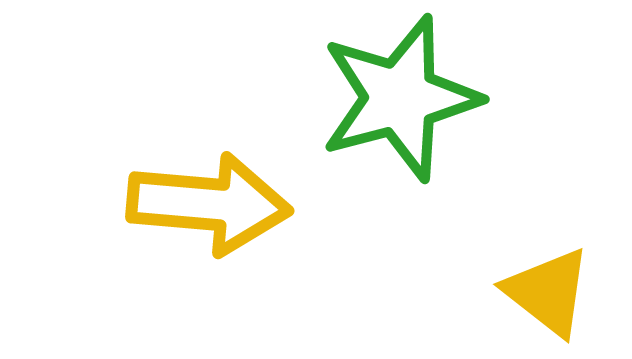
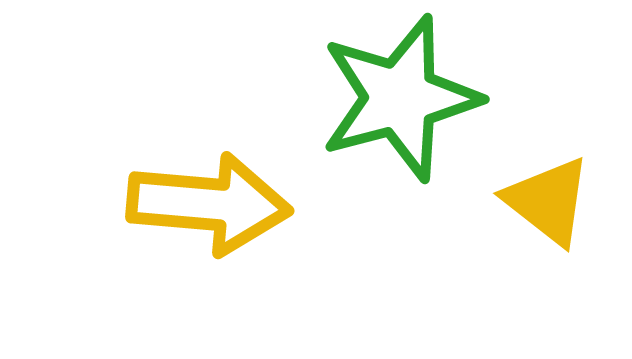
yellow triangle: moved 91 px up
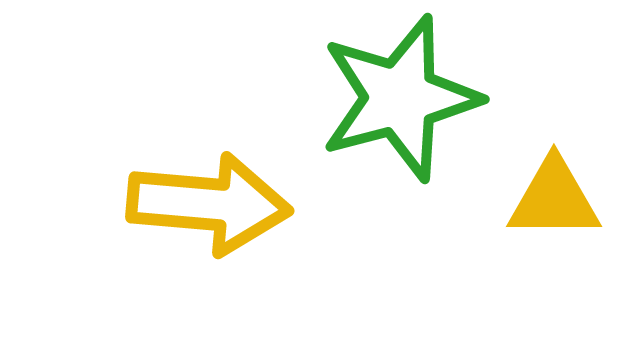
yellow triangle: moved 6 px right, 2 px up; rotated 38 degrees counterclockwise
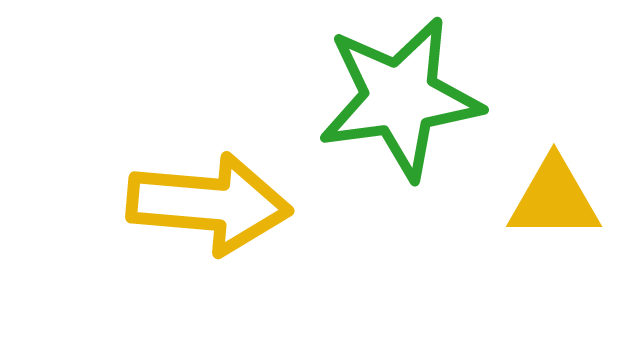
green star: rotated 7 degrees clockwise
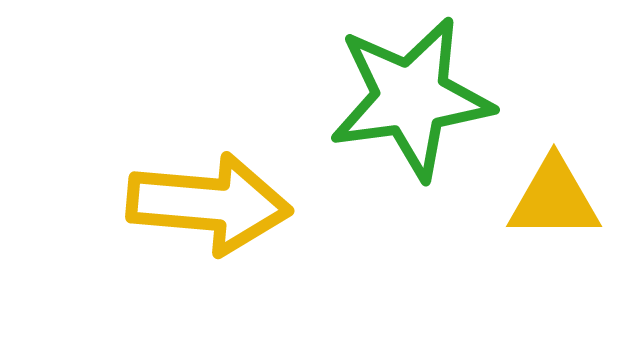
green star: moved 11 px right
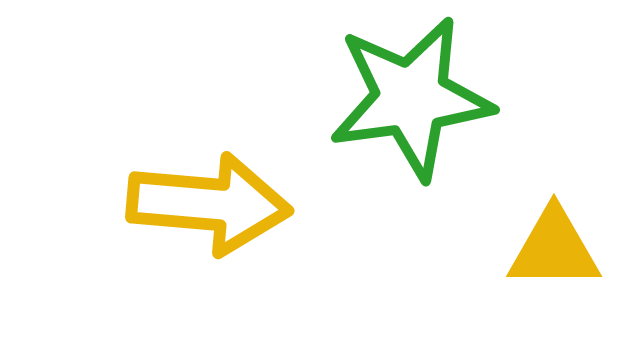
yellow triangle: moved 50 px down
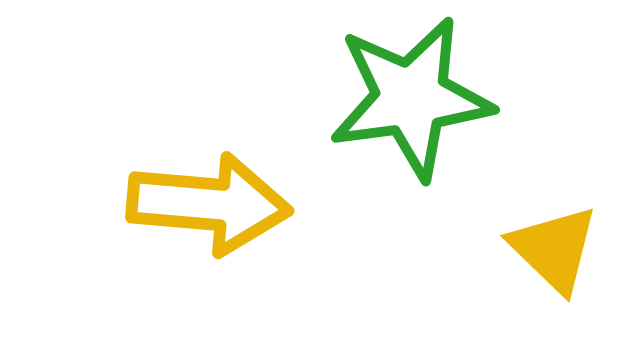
yellow triangle: rotated 44 degrees clockwise
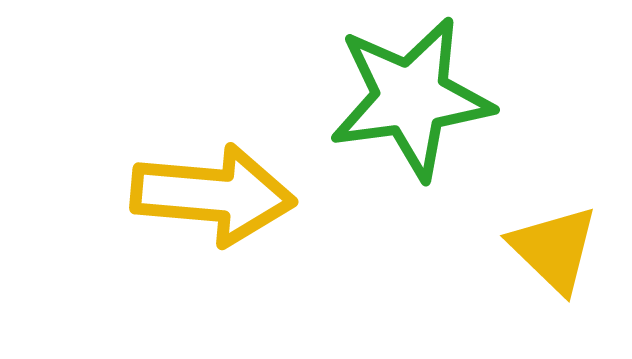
yellow arrow: moved 4 px right, 9 px up
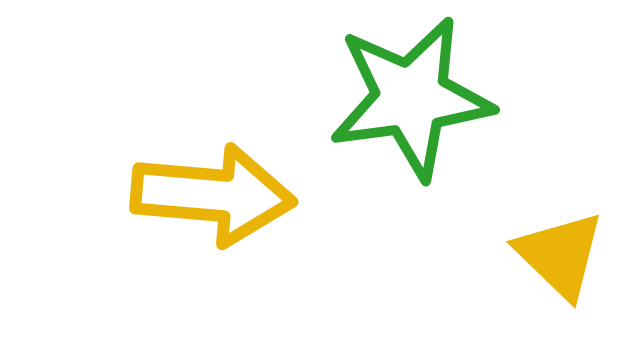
yellow triangle: moved 6 px right, 6 px down
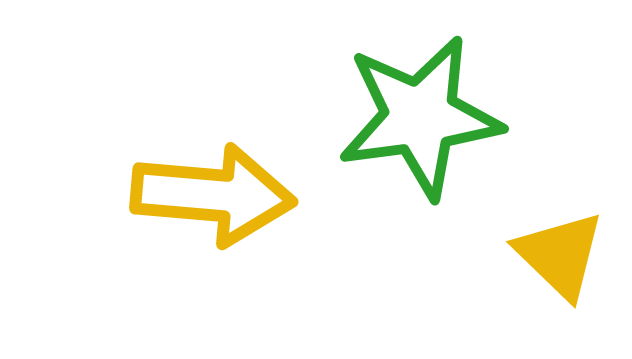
green star: moved 9 px right, 19 px down
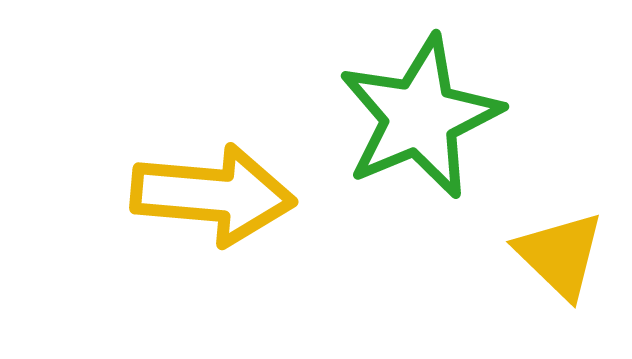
green star: rotated 15 degrees counterclockwise
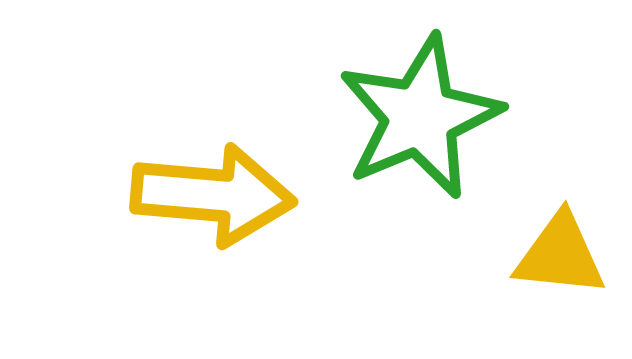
yellow triangle: rotated 38 degrees counterclockwise
